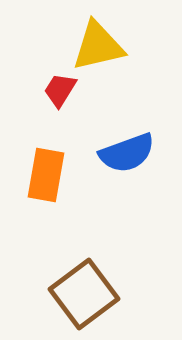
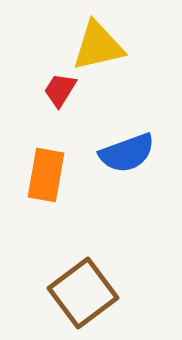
brown square: moved 1 px left, 1 px up
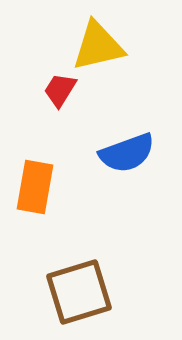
orange rectangle: moved 11 px left, 12 px down
brown square: moved 4 px left, 1 px up; rotated 20 degrees clockwise
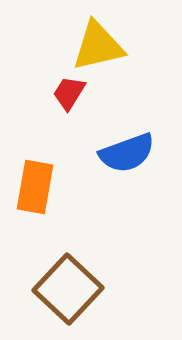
red trapezoid: moved 9 px right, 3 px down
brown square: moved 11 px left, 3 px up; rotated 30 degrees counterclockwise
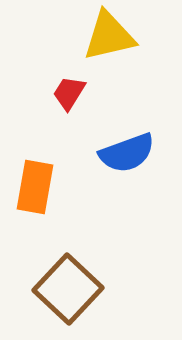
yellow triangle: moved 11 px right, 10 px up
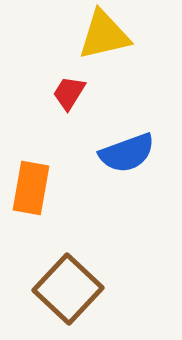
yellow triangle: moved 5 px left, 1 px up
orange rectangle: moved 4 px left, 1 px down
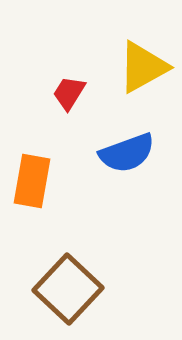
yellow triangle: moved 39 px right, 32 px down; rotated 16 degrees counterclockwise
orange rectangle: moved 1 px right, 7 px up
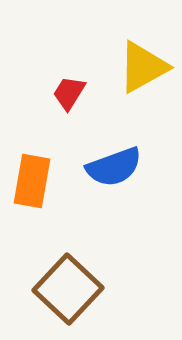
blue semicircle: moved 13 px left, 14 px down
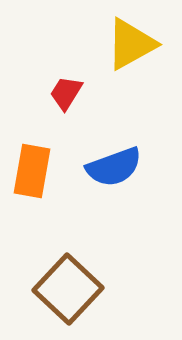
yellow triangle: moved 12 px left, 23 px up
red trapezoid: moved 3 px left
orange rectangle: moved 10 px up
